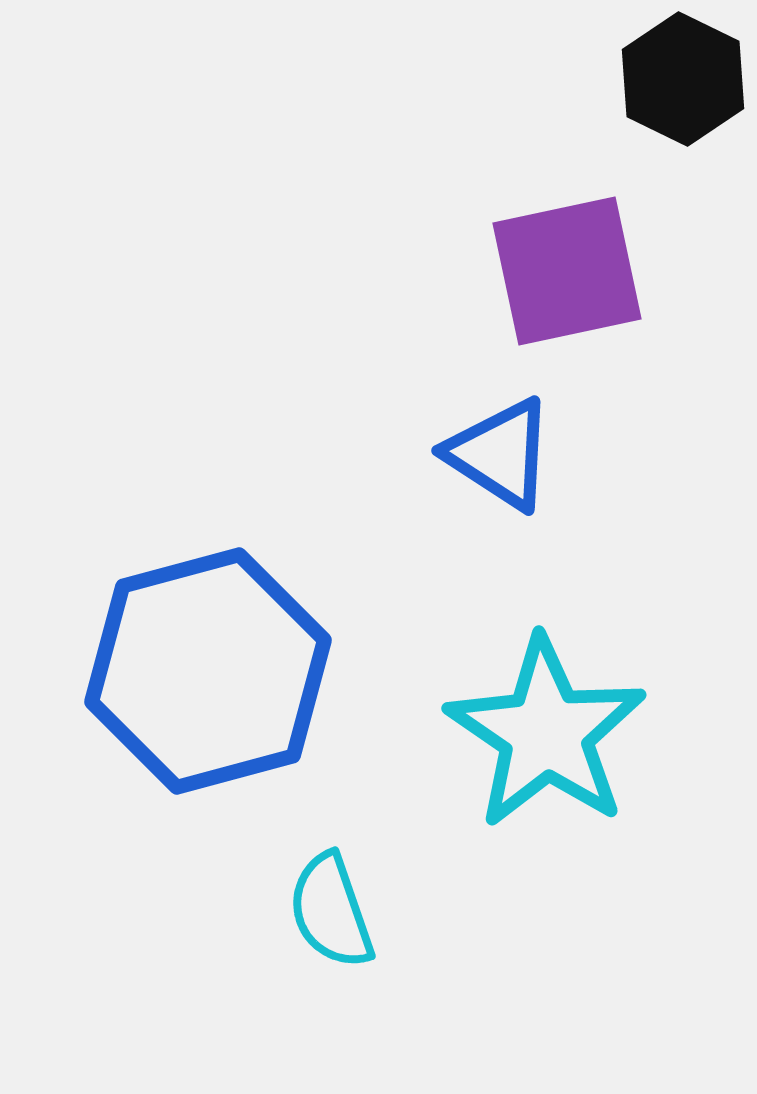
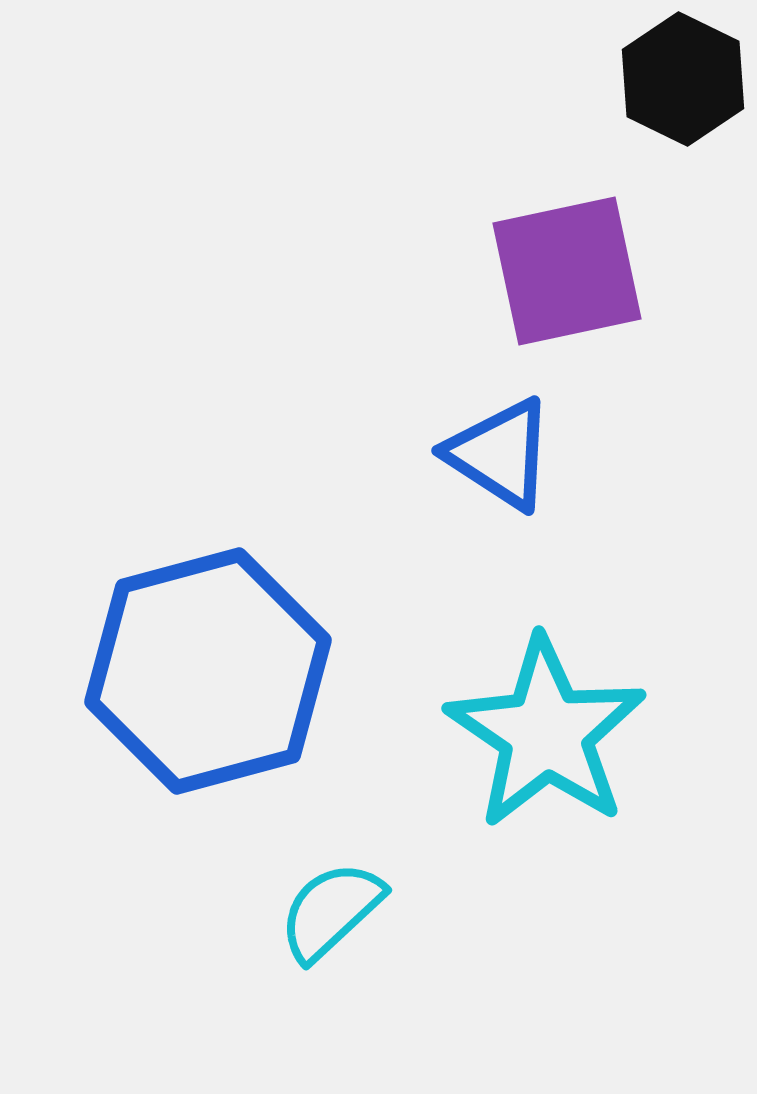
cyan semicircle: rotated 66 degrees clockwise
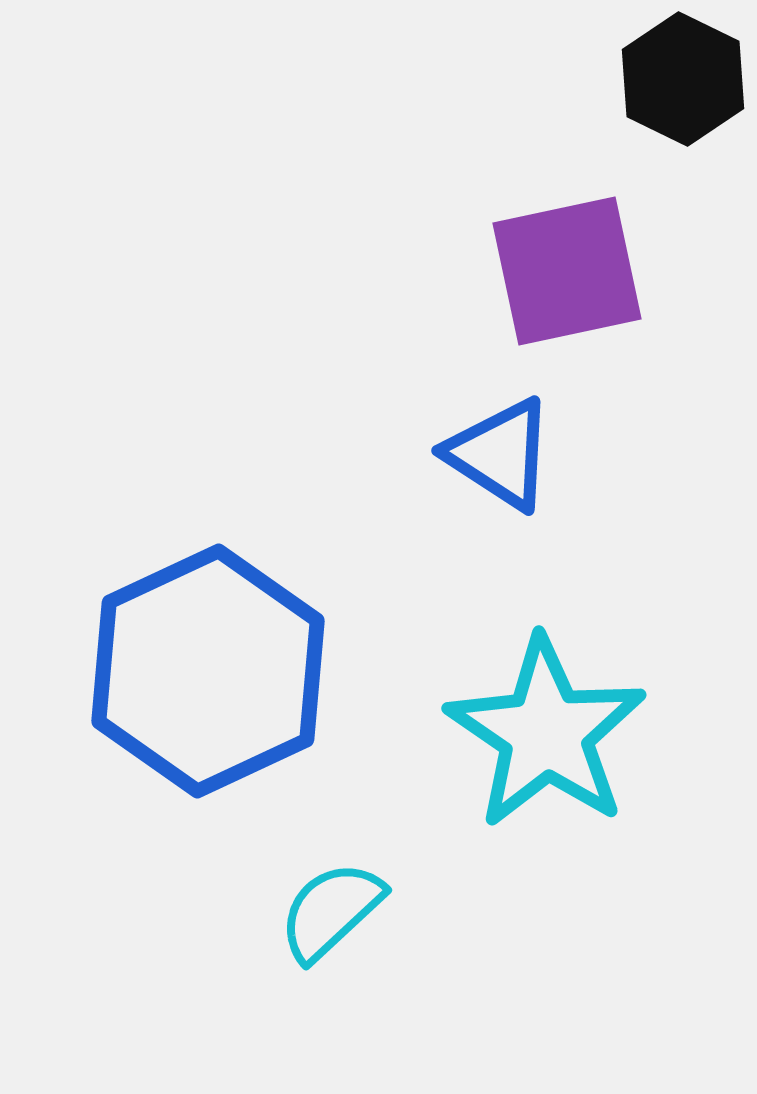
blue hexagon: rotated 10 degrees counterclockwise
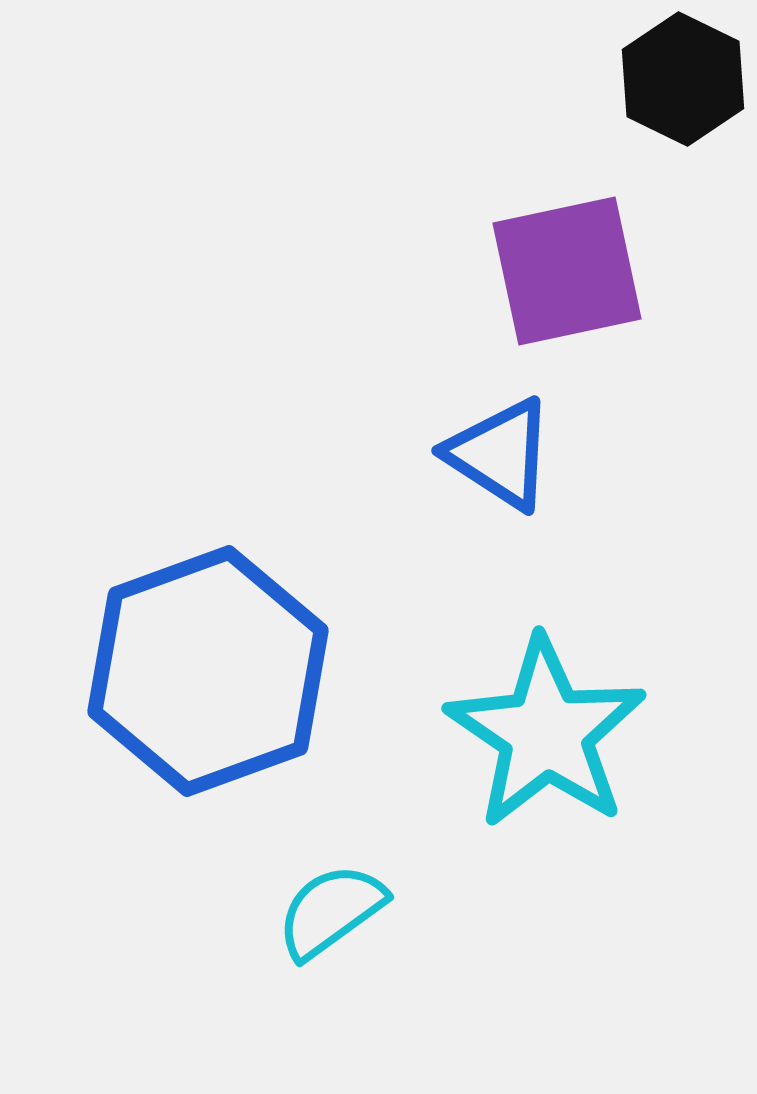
blue hexagon: rotated 5 degrees clockwise
cyan semicircle: rotated 7 degrees clockwise
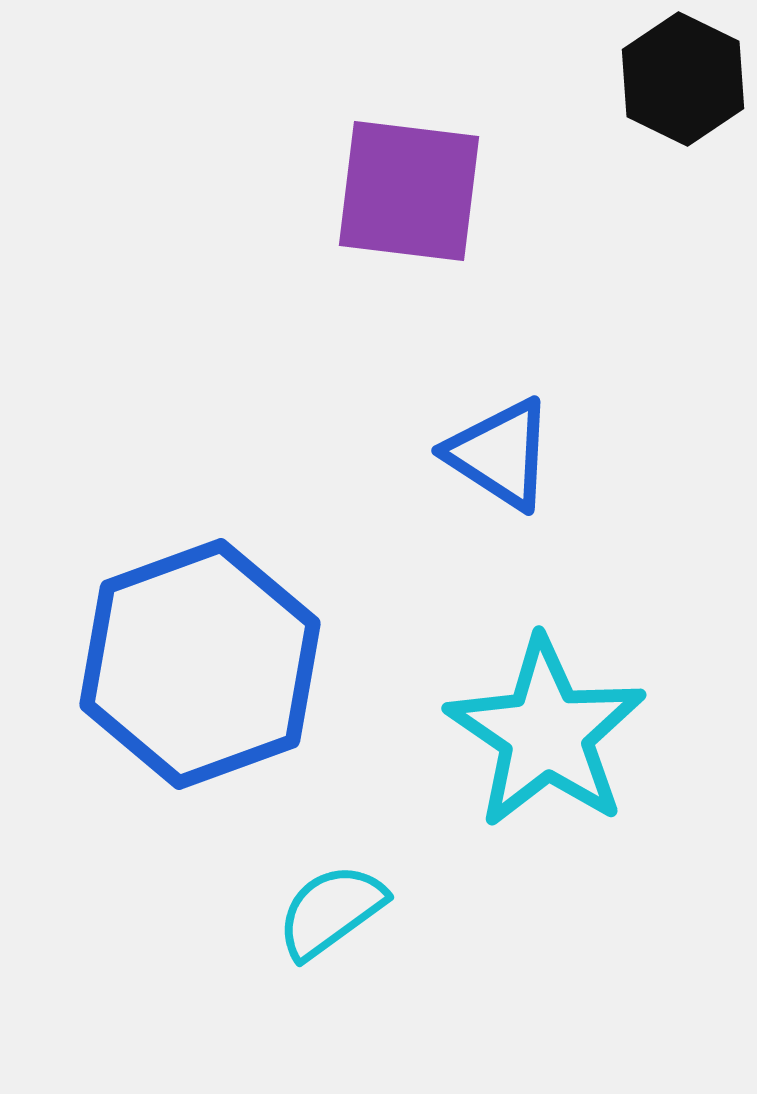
purple square: moved 158 px left, 80 px up; rotated 19 degrees clockwise
blue hexagon: moved 8 px left, 7 px up
